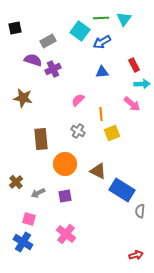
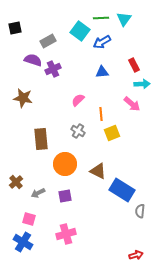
pink cross: rotated 36 degrees clockwise
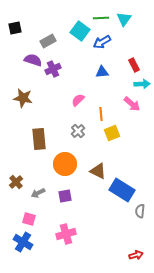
gray cross: rotated 16 degrees clockwise
brown rectangle: moved 2 px left
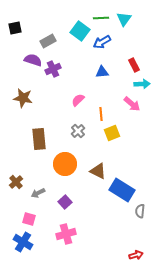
purple square: moved 6 px down; rotated 32 degrees counterclockwise
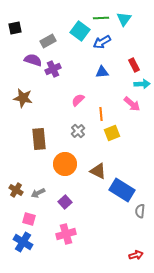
brown cross: moved 8 px down; rotated 16 degrees counterclockwise
